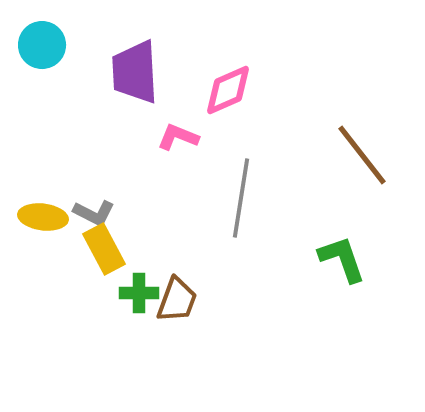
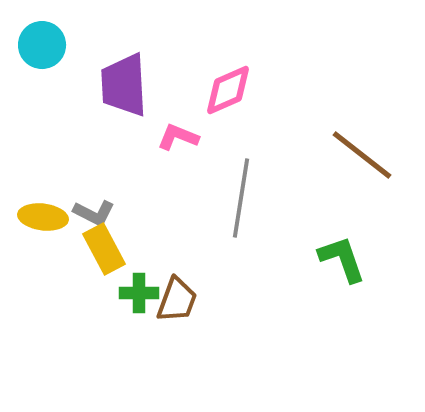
purple trapezoid: moved 11 px left, 13 px down
brown line: rotated 14 degrees counterclockwise
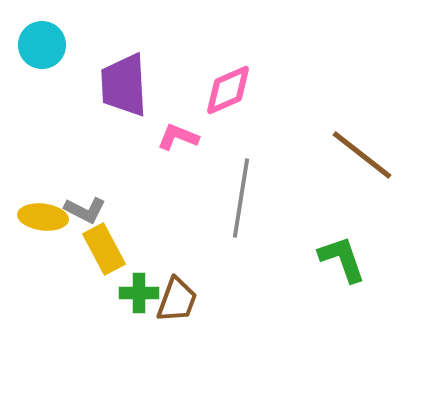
gray L-shape: moved 9 px left, 3 px up
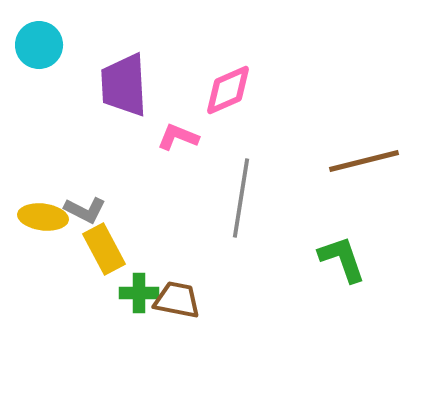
cyan circle: moved 3 px left
brown line: moved 2 px right, 6 px down; rotated 52 degrees counterclockwise
brown trapezoid: rotated 99 degrees counterclockwise
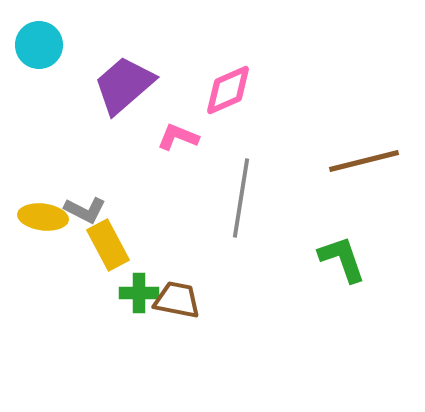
purple trapezoid: rotated 52 degrees clockwise
yellow rectangle: moved 4 px right, 4 px up
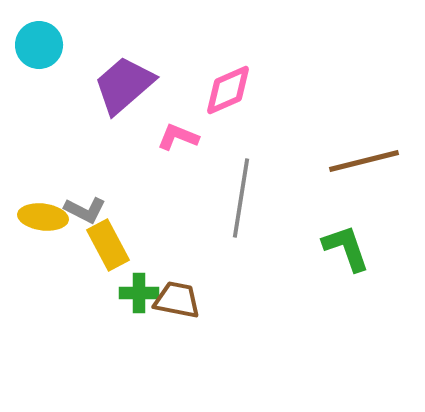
green L-shape: moved 4 px right, 11 px up
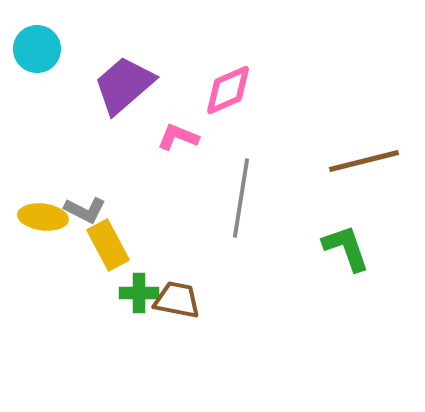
cyan circle: moved 2 px left, 4 px down
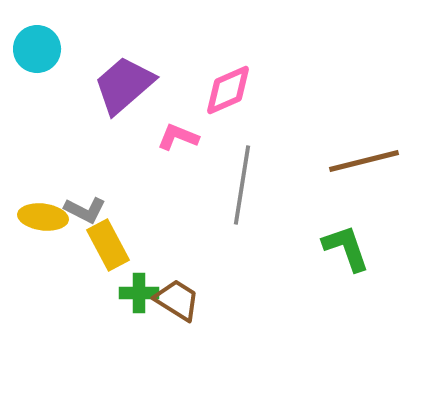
gray line: moved 1 px right, 13 px up
brown trapezoid: rotated 21 degrees clockwise
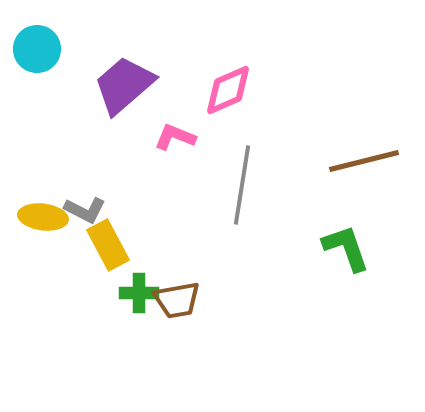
pink L-shape: moved 3 px left
brown trapezoid: rotated 138 degrees clockwise
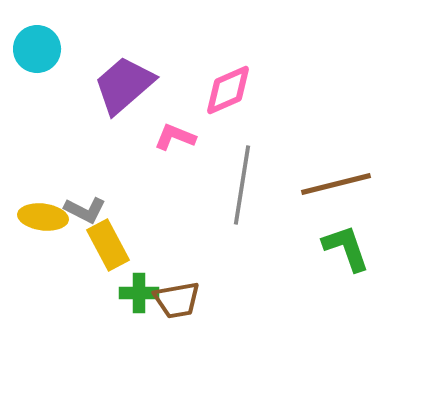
brown line: moved 28 px left, 23 px down
